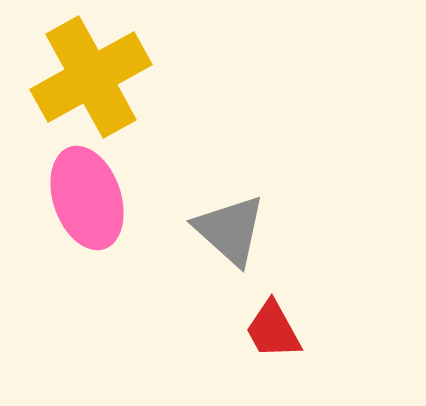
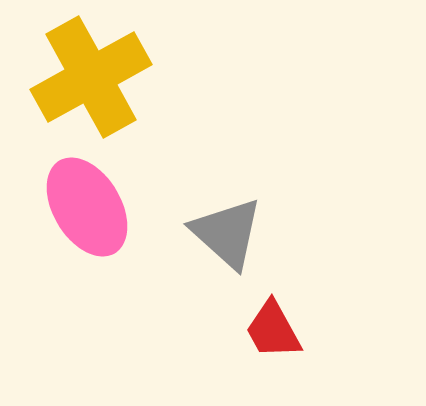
pink ellipse: moved 9 px down; rotated 12 degrees counterclockwise
gray triangle: moved 3 px left, 3 px down
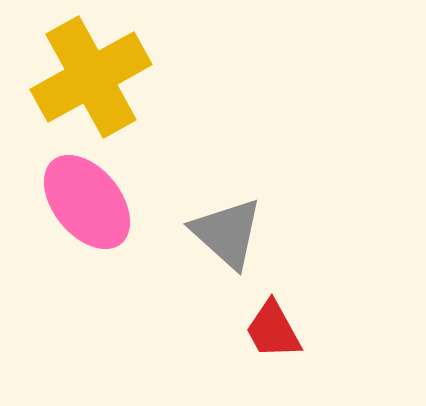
pink ellipse: moved 5 px up; rotated 8 degrees counterclockwise
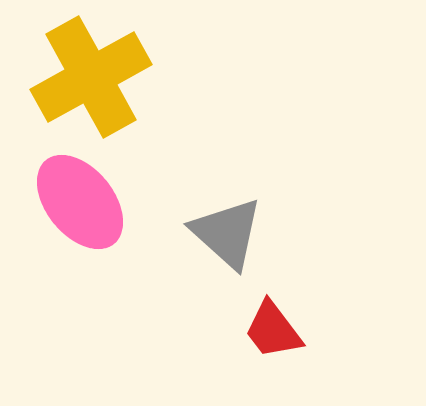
pink ellipse: moved 7 px left
red trapezoid: rotated 8 degrees counterclockwise
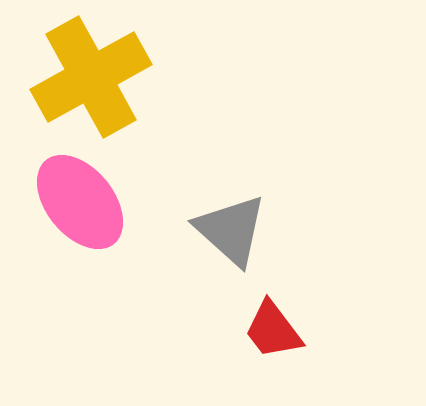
gray triangle: moved 4 px right, 3 px up
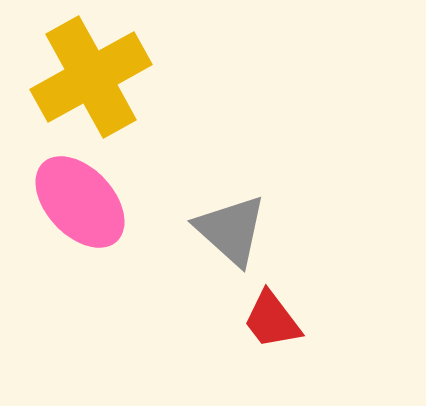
pink ellipse: rotated 4 degrees counterclockwise
red trapezoid: moved 1 px left, 10 px up
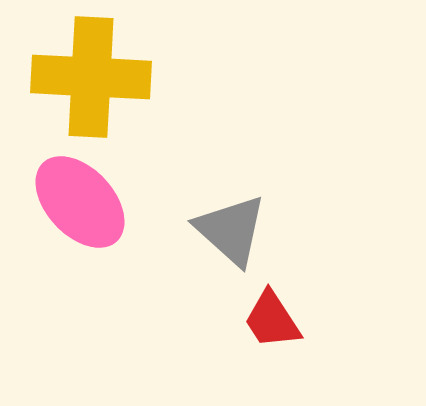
yellow cross: rotated 32 degrees clockwise
red trapezoid: rotated 4 degrees clockwise
